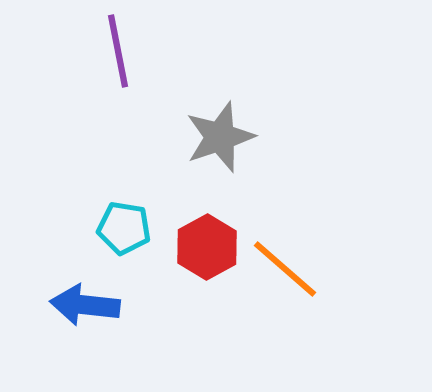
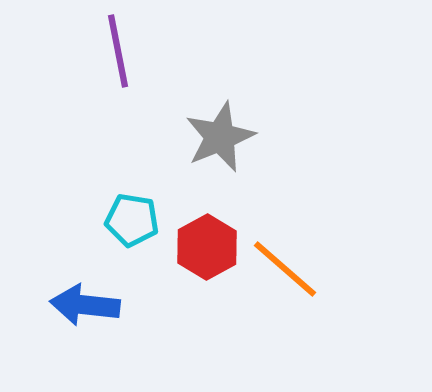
gray star: rotated 4 degrees counterclockwise
cyan pentagon: moved 8 px right, 8 px up
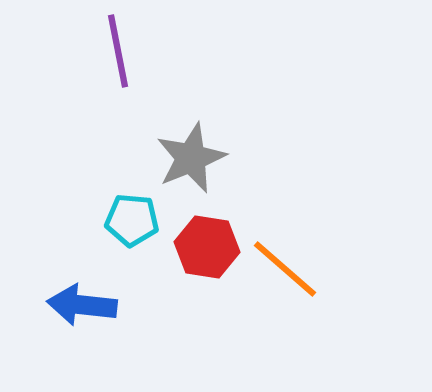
gray star: moved 29 px left, 21 px down
cyan pentagon: rotated 4 degrees counterclockwise
red hexagon: rotated 22 degrees counterclockwise
blue arrow: moved 3 px left
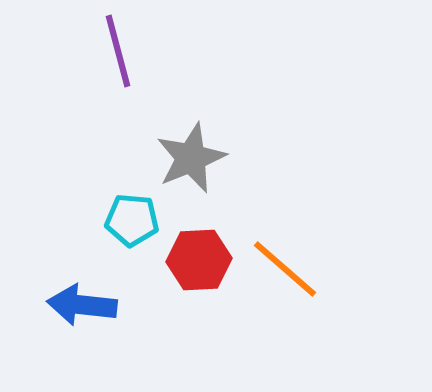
purple line: rotated 4 degrees counterclockwise
red hexagon: moved 8 px left, 13 px down; rotated 12 degrees counterclockwise
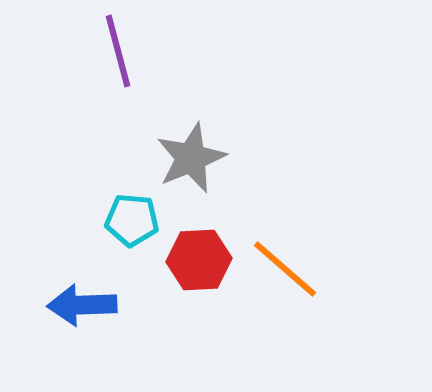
blue arrow: rotated 8 degrees counterclockwise
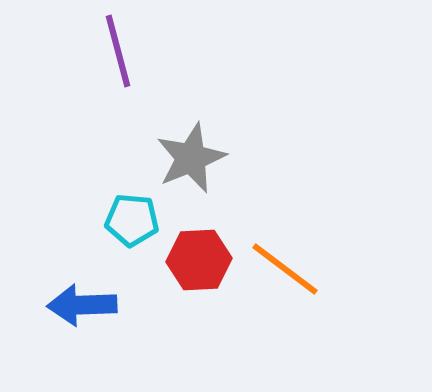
orange line: rotated 4 degrees counterclockwise
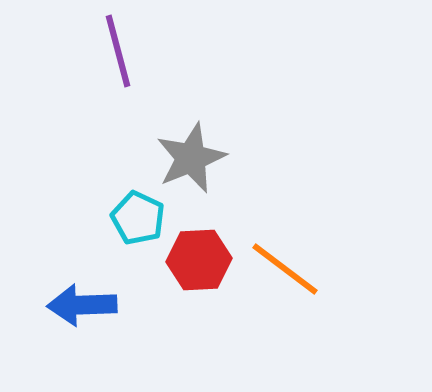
cyan pentagon: moved 6 px right, 2 px up; rotated 20 degrees clockwise
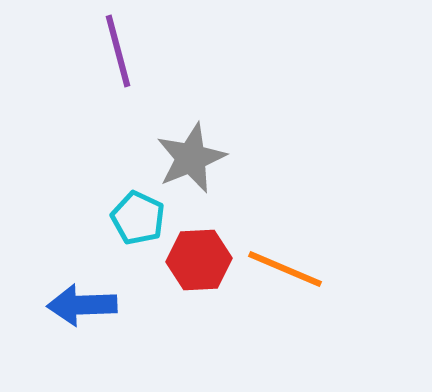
orange line: rotated 14 degrees counterclockwise
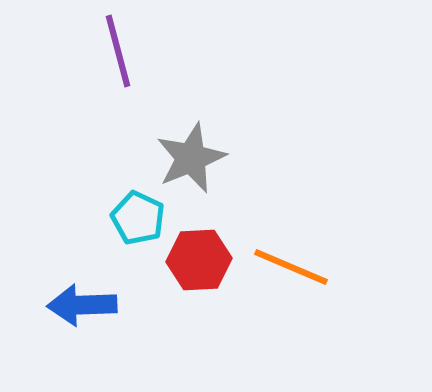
orange line: moved 6 px right, 2 px up
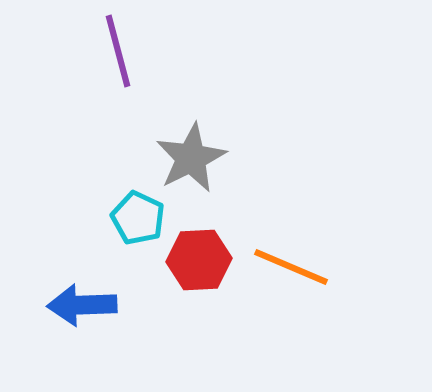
gray star: rotated 4 degrees counterclockwise
